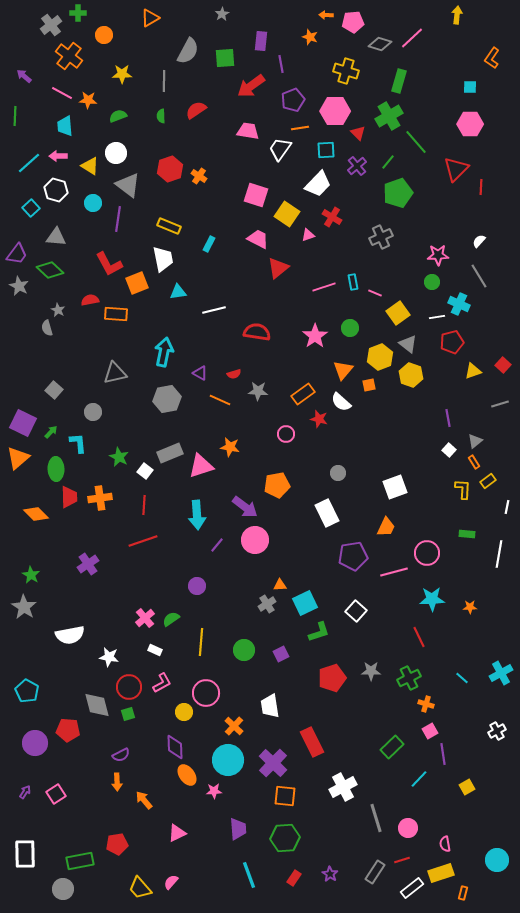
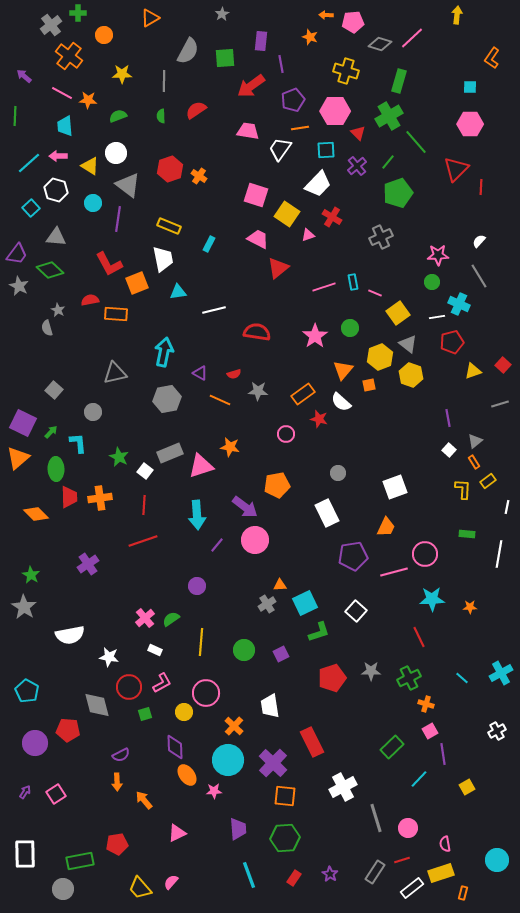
pink circle at (427, 553): moved 2 px left, 1 px down
green square at (128, 714): moved 17 px right
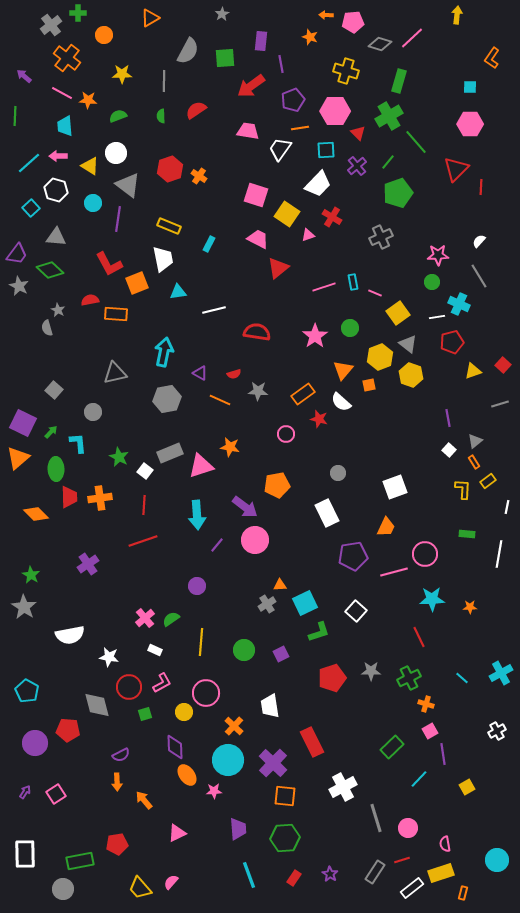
orange cross at (69, 56): moved 2 px left, 2 px down
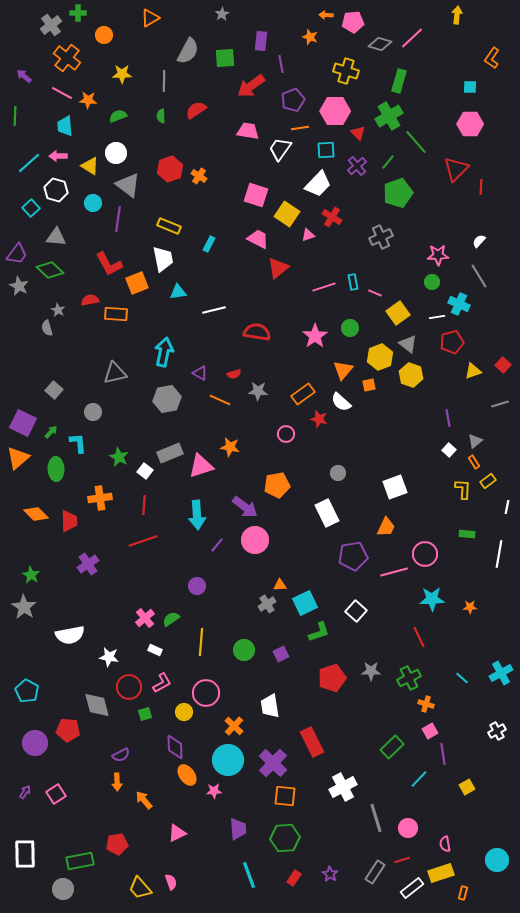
red trapezoid at (69, 497): moved 24 px down
pink semicircle at (171, 882): rotated 119 degrees clockwise
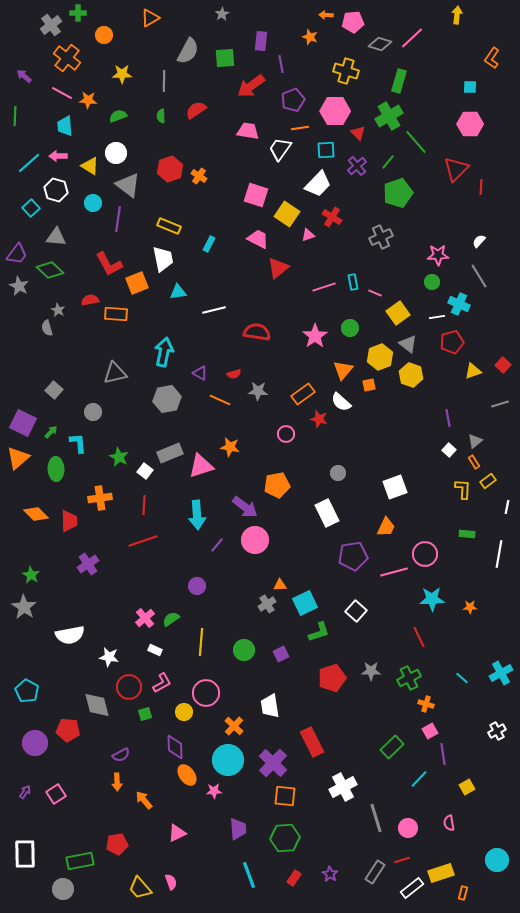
pink semicircle at (445, 844): moved 4 px right, 21 px up
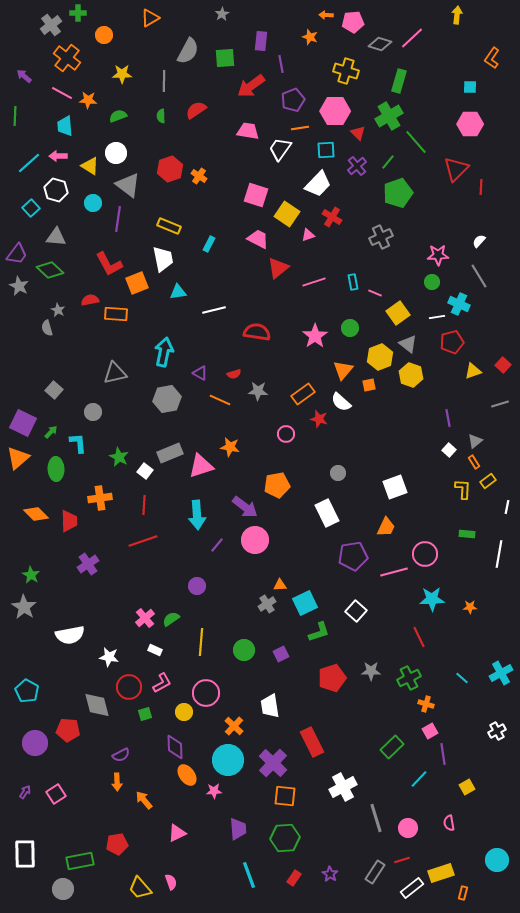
pink line at (324, 287): moved 10 px left, 5 px up
